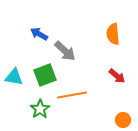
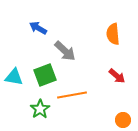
blue arrow: moved 1 px left, 6 px up
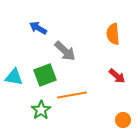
green star: moved 1 px right, 1 px down
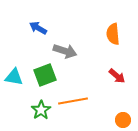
gray arrow: rotated 25 degrees counterclockwise
orange line: moved 1 px right, 6 px down
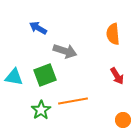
red arrow: rotated 18 degrees clockwise
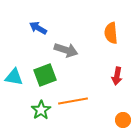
orange semicircle: moved 2 px left, 1 px up
gray arrow: moved 1 px right, 1 px up
red arrow: rotated 42 degrees clockwise
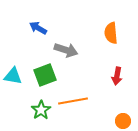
cyan triangle: moved 1 px left, 1 px up
orange circle: moved 1 px down
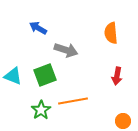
cyan triangle: rotated 12 degrees clockwise
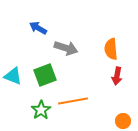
orange semicircle: moved 16 px down
gray arrow: moved 2 px up
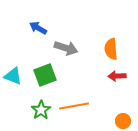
red arrow: rotated 78 degrees clockwise
orange line: moved 1 px right, 5 px down
